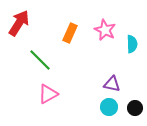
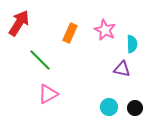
purple triangle: moved 10 px right, 15 px up
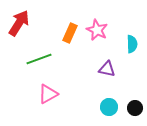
pink star: moved 8 px left
green line: moved 1 px left, 1 px up; rotated 65 degrees counterclockwise
purple triangle: moved 15 px left
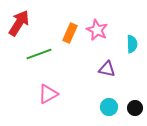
green line: moved 5 px up
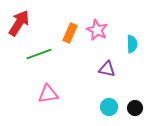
pink triangle: rotated 20 degrees clockwise
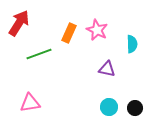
orange rectangle: moved 1 px left
pink triangle: moved 18 px left, 9 px down
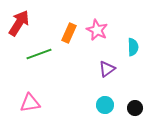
cyan semicircle: moved 1 px right, 3 px down
purple triangle: rotated 48 degrees counterclockwise
cyan circle: moved 4 px left, 2 px up
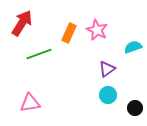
red arrow: moved 3 px right
cyan semicircle: rotated 108 degrees counterclockwise
cyan circle: moved 3 px right, 10 px up
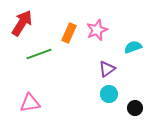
pink star: rotated 25 degrees clockwise
cyan circle: moved 1 px right, 1 px up
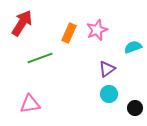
green line: moved 1 px right, 4 px down
pink triangle: moved 1 px down
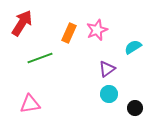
cyan semicircle: rotated 12 degrees counterclockwise
